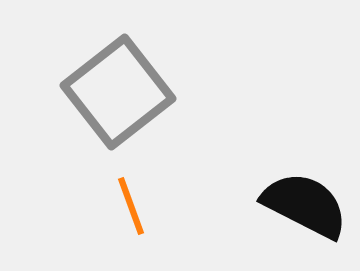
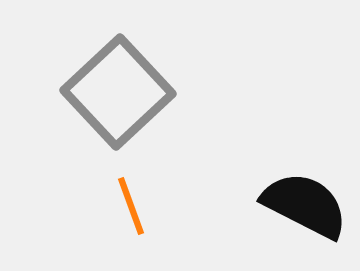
gray square: rotated 5 degrees counterclockwise
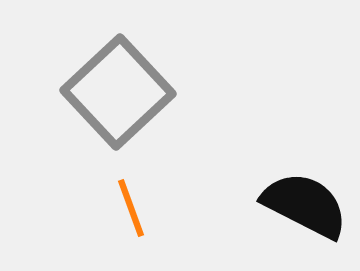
orange line: moved 2 px down
